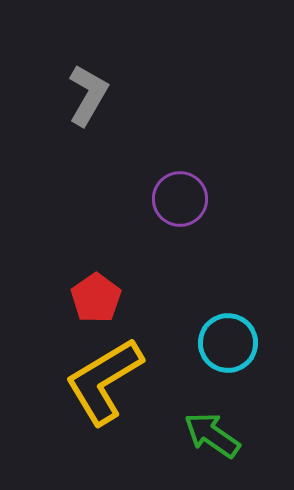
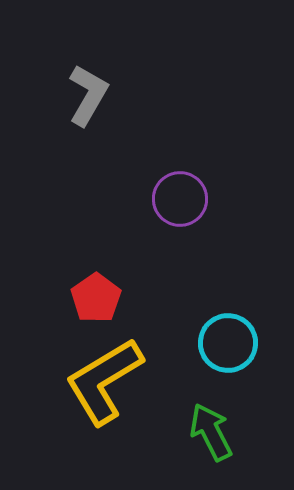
green arrow: moved 1 px left, 3 px up; rotated 28 degrees clockwise
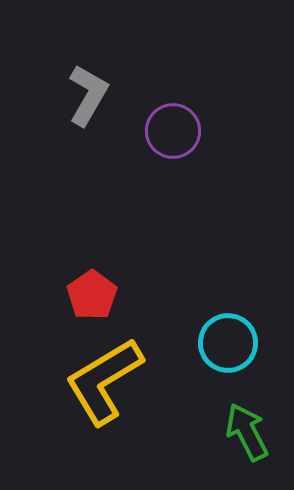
purple circle: moved 7 px left, 68 px up
red pentagon: moved 4 px left, 3 px up
green arrow: moved 36 px right
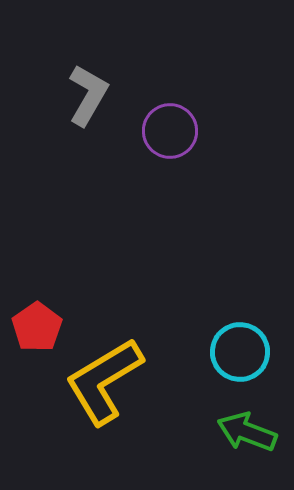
purple circle: moved 3 px left
red pentagon: moved 55 px left, 32 px down
cyan circle: moved 12 px right, 9 px down
green arrow: rotated 42 degrees counterclockwise
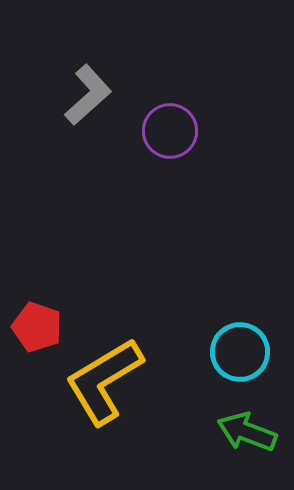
gray L-shape: rotated 18 degrees clockwise
red pentagon: rotated 18 degrees counterclockwise
